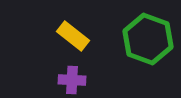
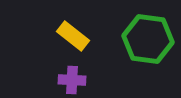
green hexagon: rotated 12 degrees counterclockwise
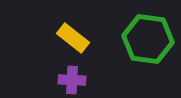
yellow rectangle: moved 2 px down
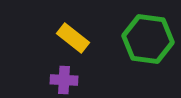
purple cross: moved 8 px left
